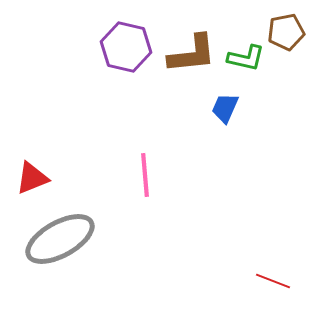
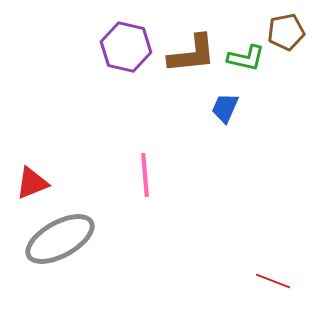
red triangle: moved 5 px down
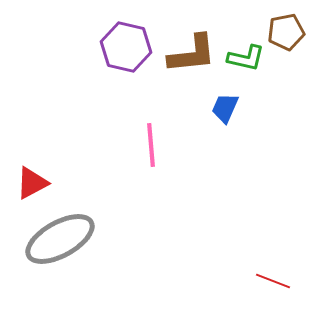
pink line: moved 6 px right, 30 px up
red triangle: rotated 6 degrees counterclockwise
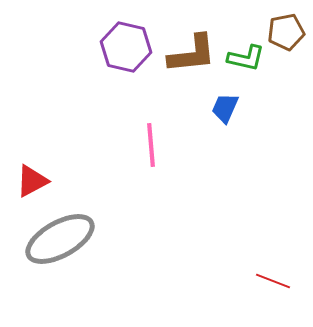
red triangle: moved 2 px up
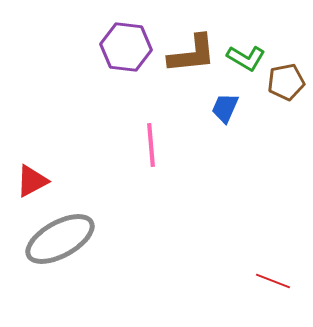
brown pentagon: moved 50 px down
purple hexagon: rotated 6 degrees counterclockwise
green L-shape: rotated 18 degrees clockwise
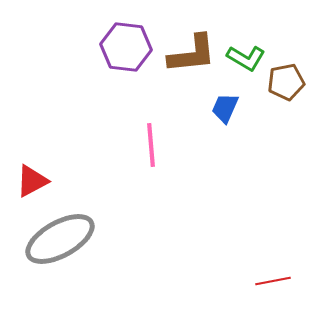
red line: rotated 32 degrees counterclockwise
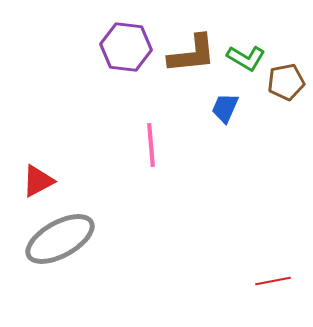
red triangle: moved 6 px right
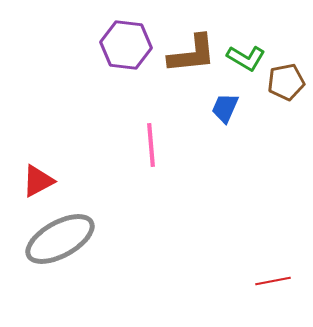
purple hexagon: moved 2 px up
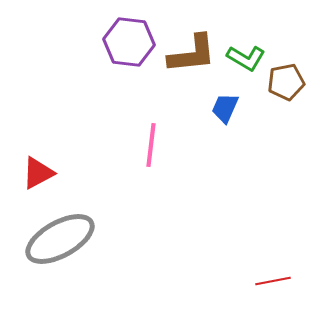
purple hexagon: moved 3 px right, 3 px up
pink line: rotated 12 degrees clockwise
red triangle: moved 8 px up
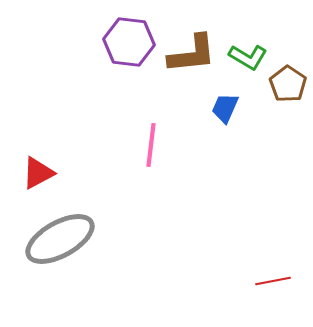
green L-shape: moved 2 px right, 1 px up
brown pentagon: moved 2 px right, 2 px down; rotated 27 degrees counterclockwise
